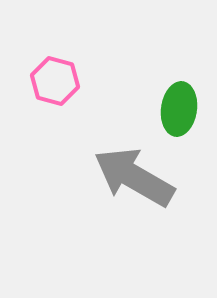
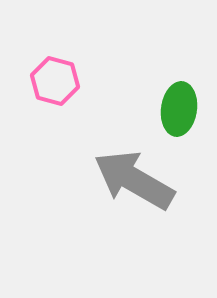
gray arrow: moved 3 px down
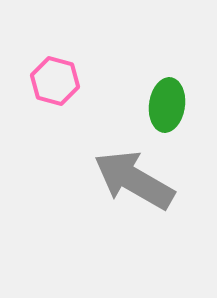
green ellipse: moved 12 px left, 4 px up
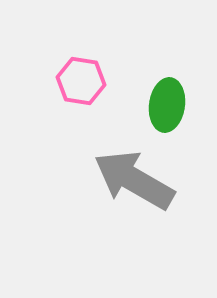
pink hexagon: moved 26 px right; rotated 6 degrees counterclockwise
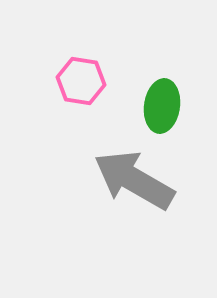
green ellipse: moved 5 px left, 1 px down
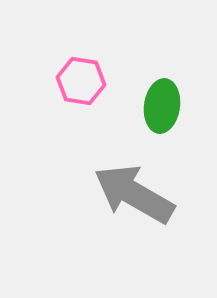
gray arrow: moved 14 px down
